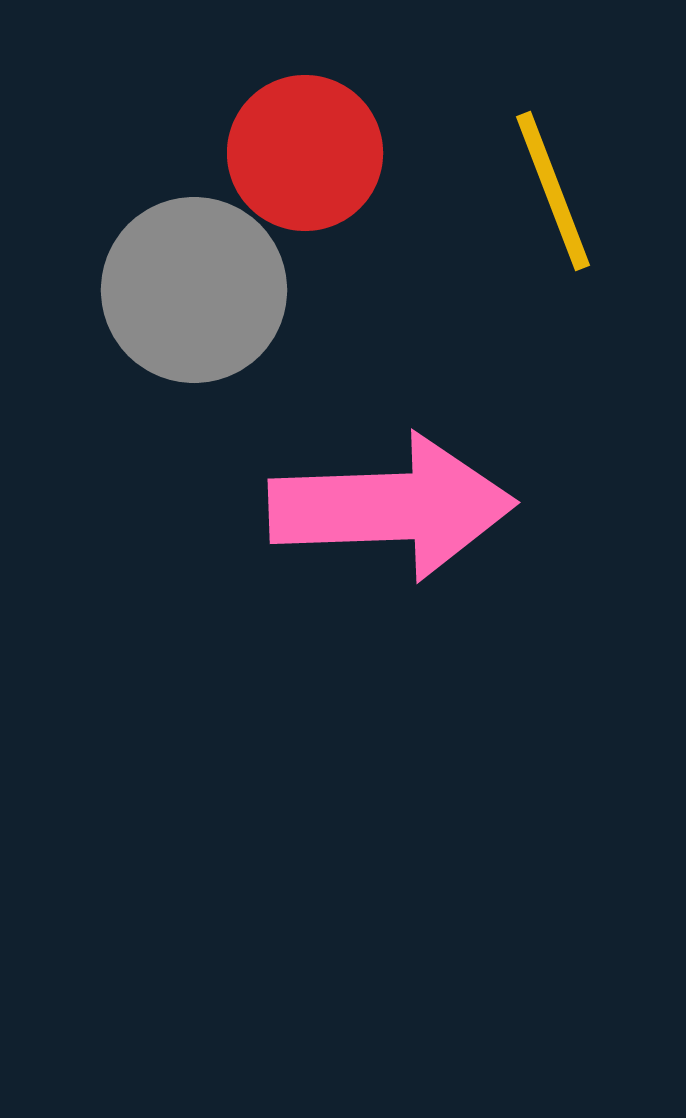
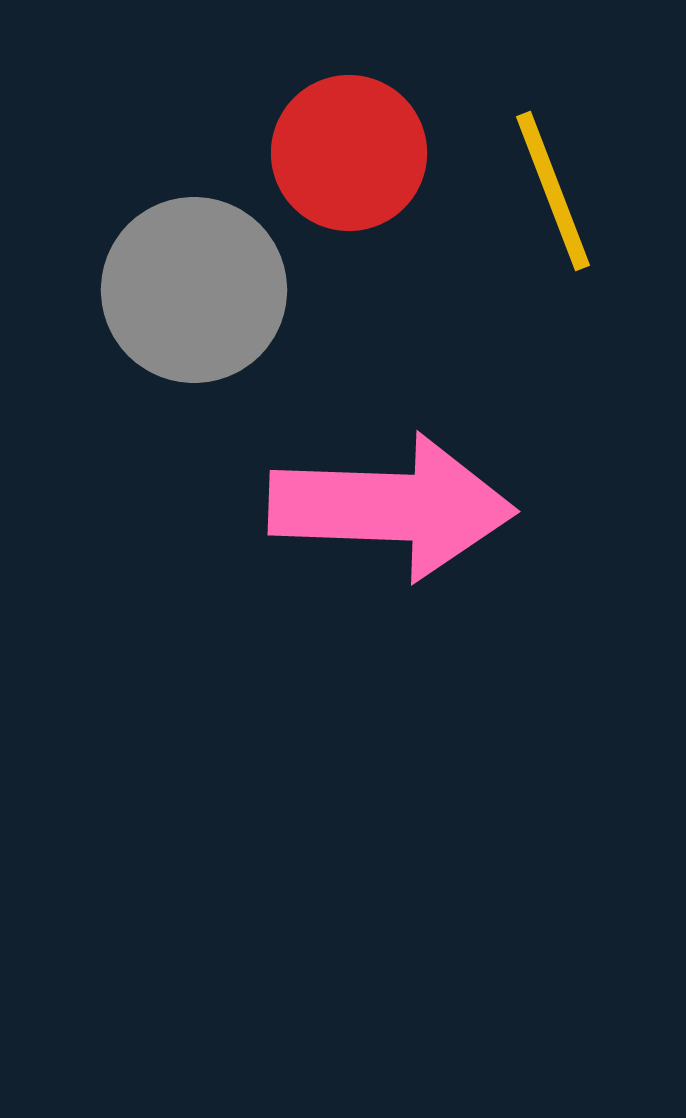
red circle: moved 44 px right
pink arrow: rotated 4 degrees clockwise
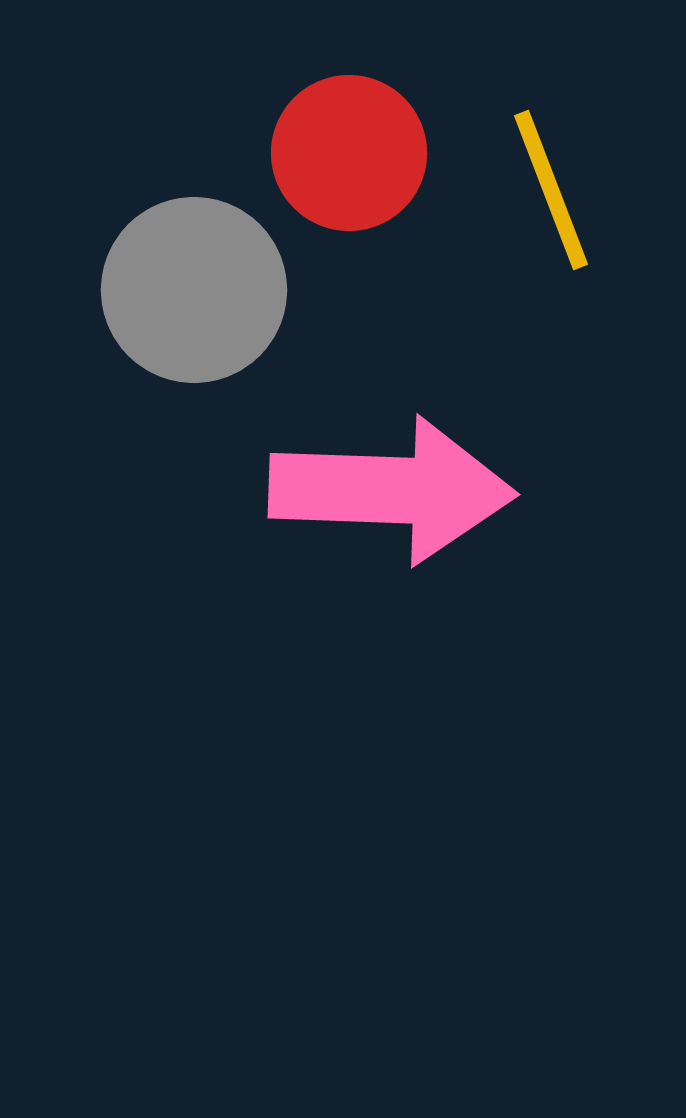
yellow line: moved 2 px left, 1 px up
pink arrow: moved 17 px up
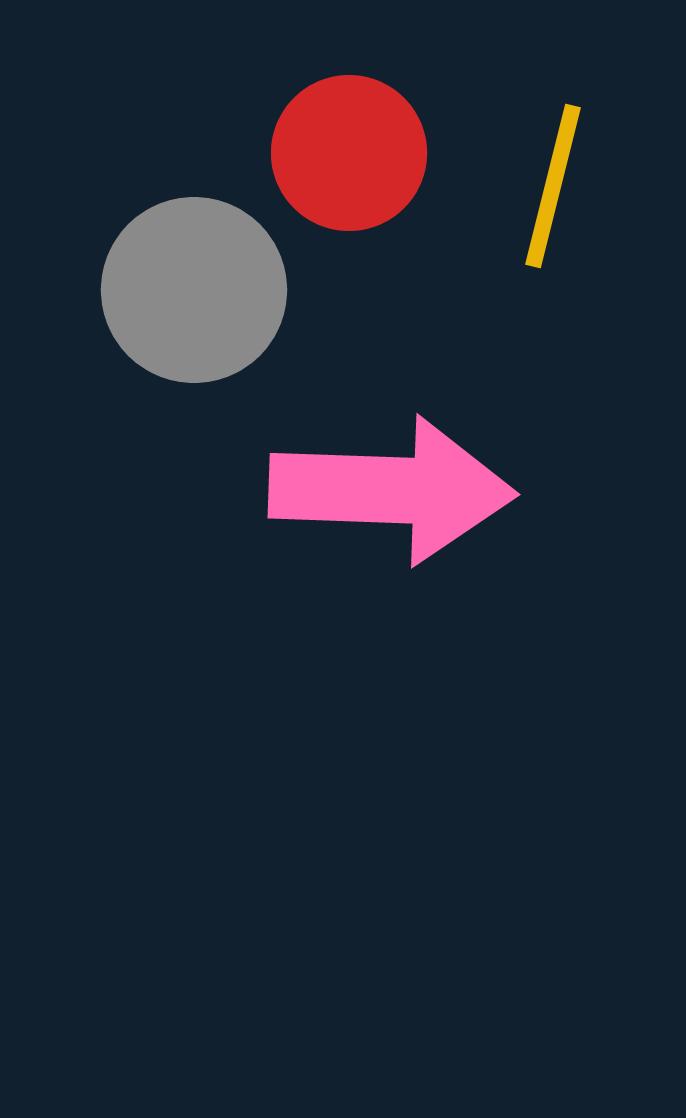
yellow line: moved 2 px right, 4 px up; rotated 35 degrees clockwise
